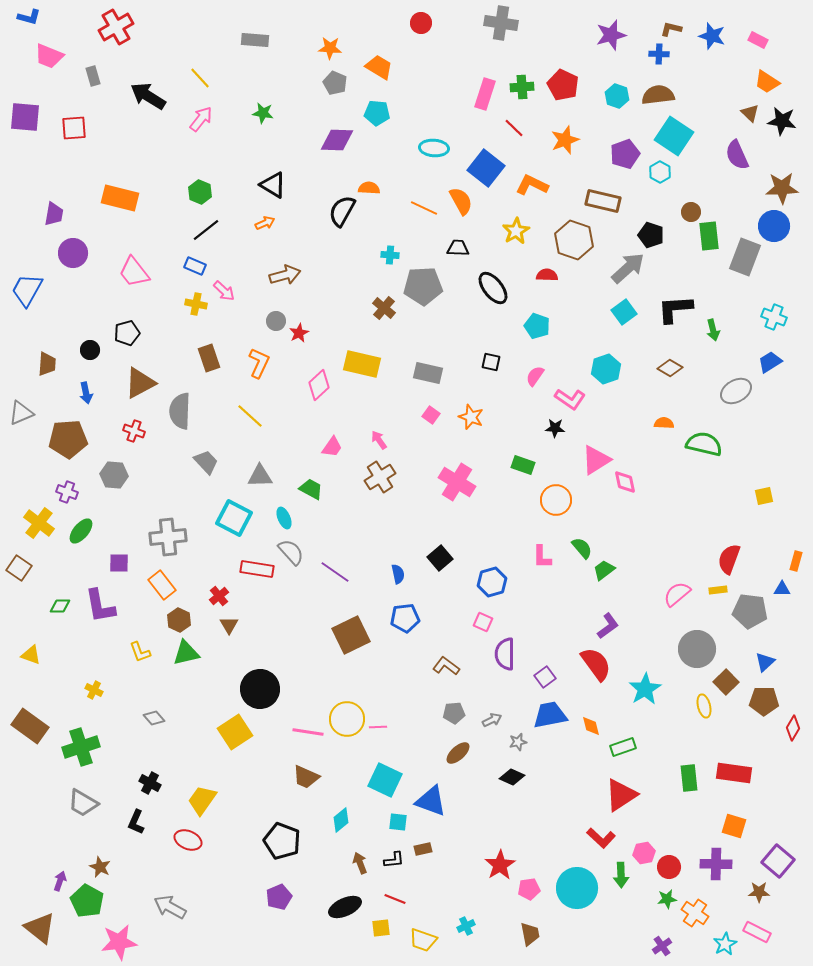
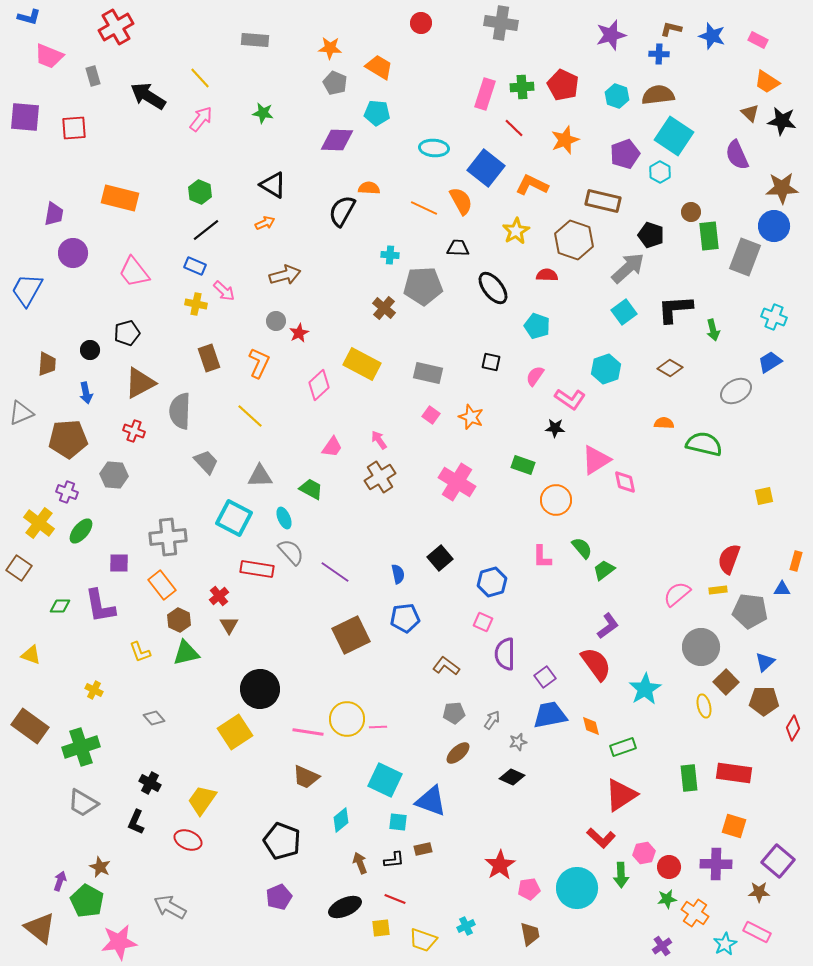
yellow rectangle at (362, 364): rotated 15 degrees clockwise
gray circle at (697, 649): moved 4 px right, 2 px up
gray arrow at (492, 720): rotated 30 degrees counterclockwise
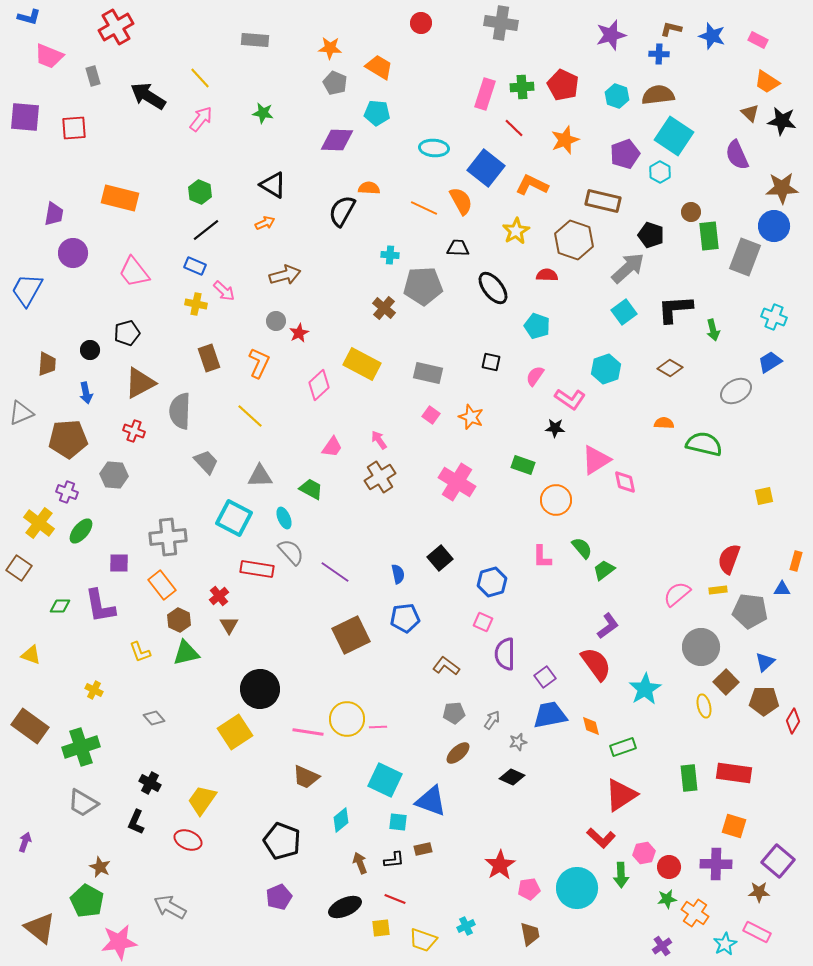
red diamond at (793, 728): moved 7 px up
purple arrow at (60, 881): moved 35 px left, 39 px up
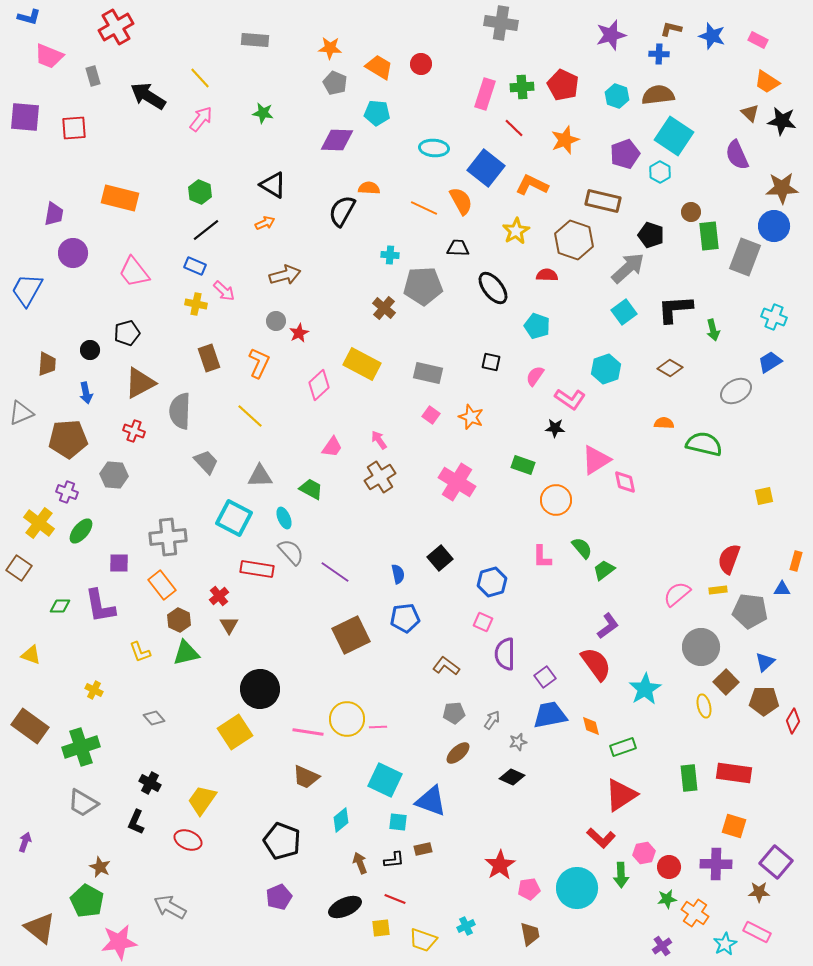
red circle at (421, 23): moved 41 px down
purple square at (778, 861): moved 2 px left, 1 px down
